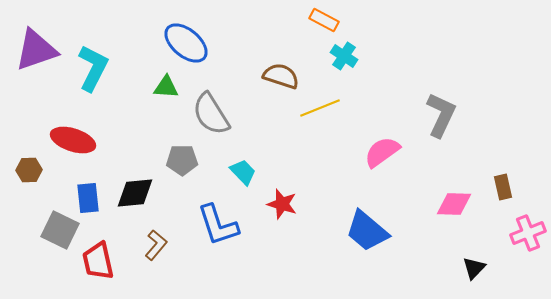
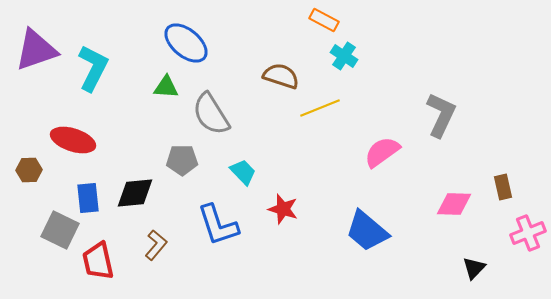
red star: moved 1 px right, 5 px down
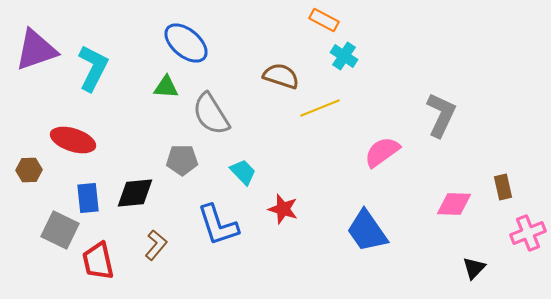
blue trapezoid: rotated 15 degrees clockwise
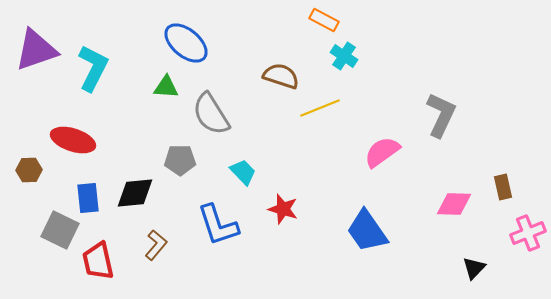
gray pentagon: moved 2 px left
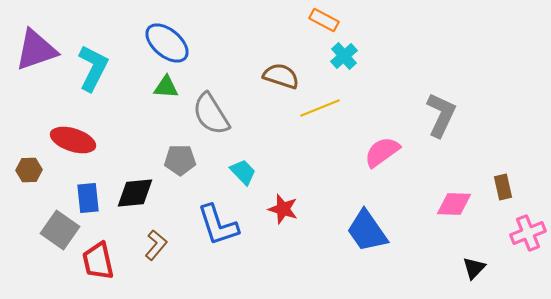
blue ellipse: moved 19 px left
cyan cross: rotated 16 degrees clockwise
gray square: rotated 9 degrees clockwise
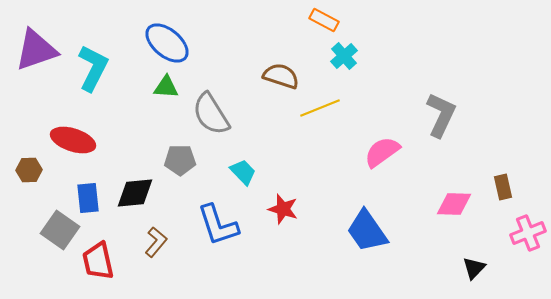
brown L-shape: moved 3 px up
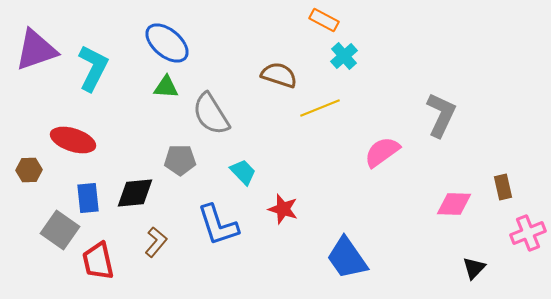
brown semicircle: moved 2 px left, 1 px up
blue trapezoid: moved 20 px left, 27 px down
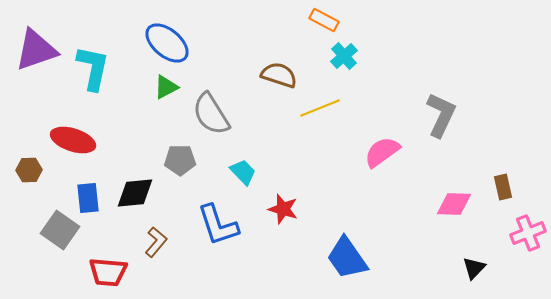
cyan L-shape: rotated 15 degrees counterclockwise
green triangle: rotated 32 degrees counterclockwise
red trapezoid: moved 10 px right, 11 px down; rotated 72 degrees counterclockwise
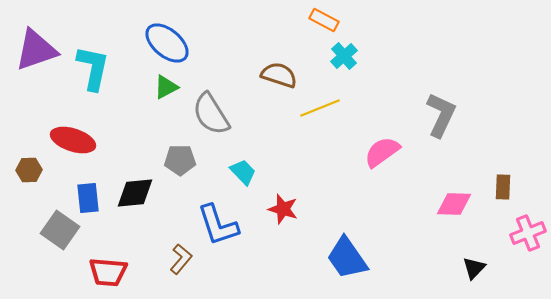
brown rectangle: rotated 15 degrees clockwise
brown L-shape: moved 25 px right, 17 px down
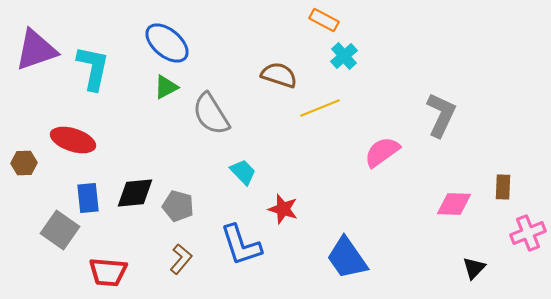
gray pentagon: moved 2 px left, 46 px down; rotated 16 degrees clockwise
brown hexagon: moved 5 px left, 7 px up
blue L-shape: moved 23 px right, 20 px down
